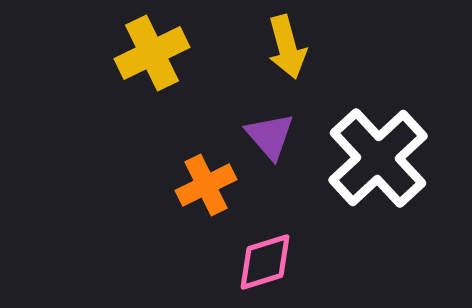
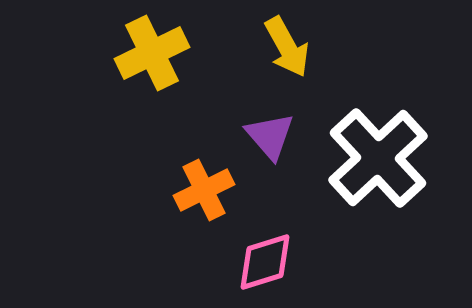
yellow arrow: rotated 14 degrees counterclockwise
orange cross: moved 2 px left, 5 px down
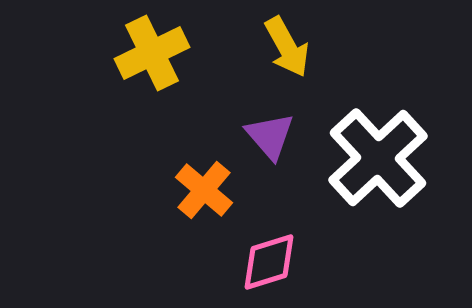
orange cross: rotated 24 degrees counterclockwise
pink diamond: moved 4 px right
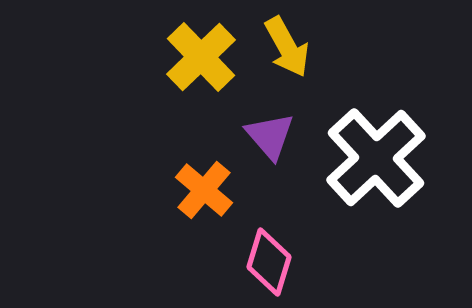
yellow cross: moved 49 px right, 4 px down; rotated 18 degrees counterclockwise
white cross: moved 2 px left
pink diamond: rotated 56 degrees counterclockwise
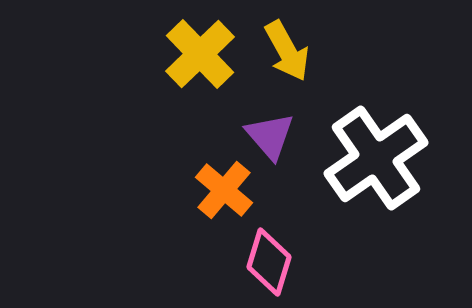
yellow arrow: moved 4 px down
yellow cross: moved 1 px left, 3 px up
white cross: rotated 8 degrees clockwise
orange cross: moved 20 px right
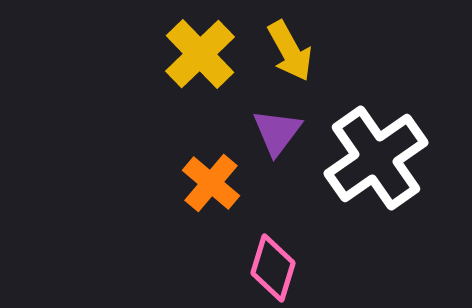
yellow arrow: moved 3 px right
purple triangle: moved 7 px right, 4 px up; rotated 18 degrees clockwise
orange cross: moved 13 px left, 7 px up
pink diamond: moved 4 px right, 6 px down
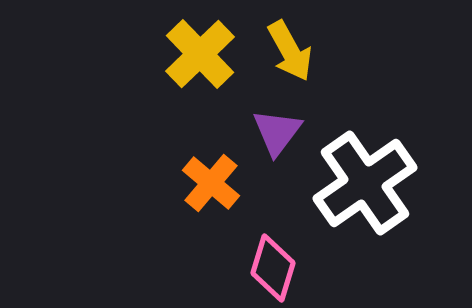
white cross: moved 11 px left, 25 px down
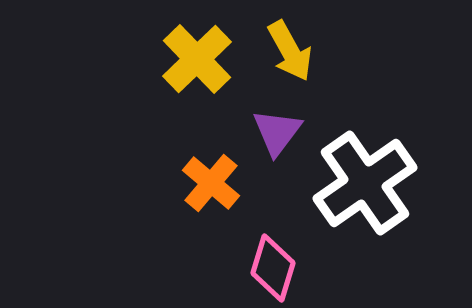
yellow cross: moved 3 px left, 5 px down
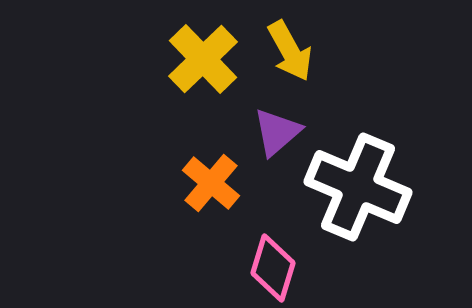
yellow cross: moved 6 px right
purple triangle: rotated 12 degrees clockwise
white cross: moved 7 px left, 4 px down; rotated 32 degrees counterclockwise
